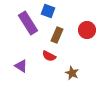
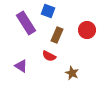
purple rectangle: moved 2 px left
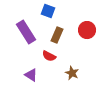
purple rectangle: moved 9 px down
purple triangle: moved 10 px right, 9 px down
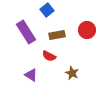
blue square: moved 1 px left, 1 px up; rotated 32 degrees clockwise
brown rectangle: rotated 56 degrees clockwise
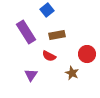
red circle: moved 24 px down
purple triangle: rotated 32 degrees clockwise
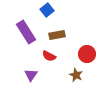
brown star: moved 4 px right, 2 px down
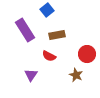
purple rectangle: moved 1 px left, 2 px up
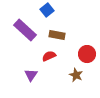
purple rectangle: rotated 15 degrees counterclockwise
brown rectangle: rotated 21 degrees clockwise
red semicircle: rotated 128 degrees clockwise
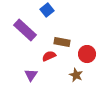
brown rectangle: moved 5 px right, 7 px down
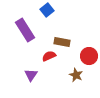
purple rectangle: rotated 15 degrees clockwise
red circle: moved 2 px right, 2 px down
